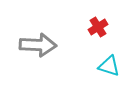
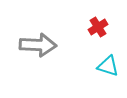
cyan triangle: moved 1 px left
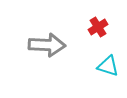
gray arrow: moved 9 px right
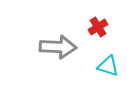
gray arrow: moved 11 px right, 2 px down
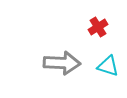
gray arrow: moved 4 px right, 16 px down
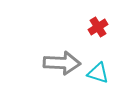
cyan triangle: moved 10 px left, 7 px down
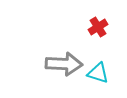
gray arrow: moved 2 px right, 1 px down
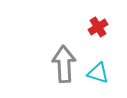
gray arrow: rotated 96 degrees counterclockwise
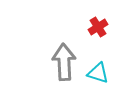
gray arrow: moved 2 px up
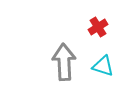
cyan triangle: moved 5 px right, 7 px up
